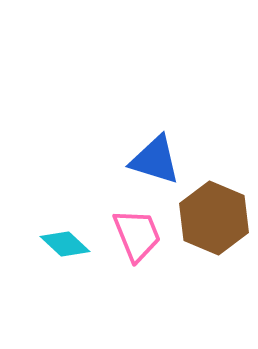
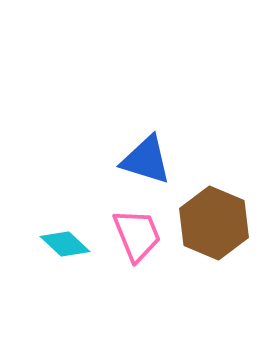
blue triangle: moved 9 px left
brown hexagon: moved 5 px down
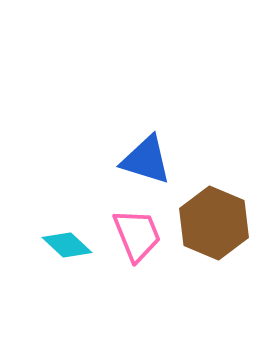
cyan diamond: moved 2 px right, 1 px down
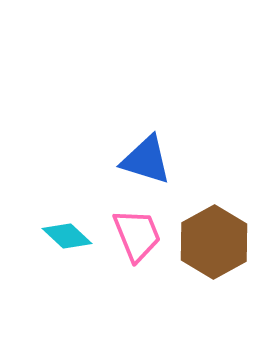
brown hexagon: moved 19 px down; rotated 8 degrees clockwise
cyan diamond: moved 9 px up
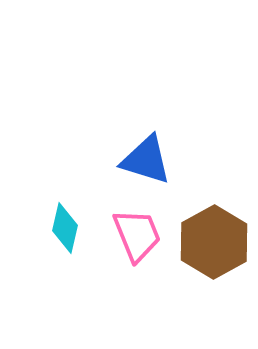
cyan diamond: moved 2 px left, 8 px up; rotated 60 degrees clockwise
